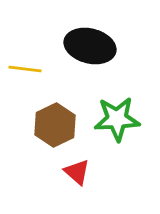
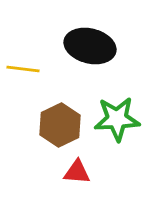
yellow line: moved 2 px left
brown hexagon: moved 5 px right
red triangle: rotated 36 degrees counterclockwise
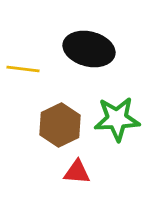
black ellipse: moved 1 px left, 3 px down
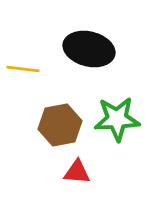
brown hexagon: rotated 15 degrees clockwise
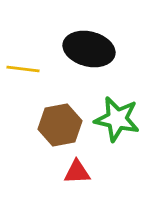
green star: rotated 15 degrees clockwise
red triangle: rotated 8 degrees counterclockwise
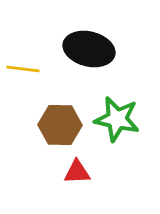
brown hexagon: rotated 12 degrees clockwise
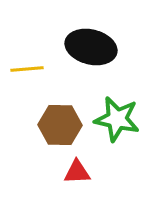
black ellipse: moved 2 px right, 2 px up
yellow line: moved 4 px right; rotated 12 degrees counterclockwise
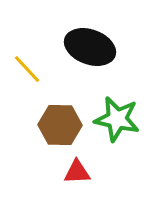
black ellipse: moved 1 px left; rotated 6 degrees clockwise
yellow line: rotated 52 degrees clockwise
